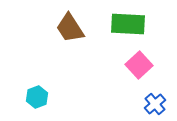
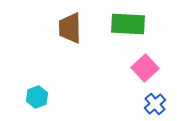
brown trapezoid: rotated 32 degrees clockwise
pink square: moved 6 px right, 3 px down
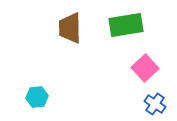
green rectangle: moved 2 px left, 1 px down; rotated 12 degrees counterclockwise
cyan hexagon: rotated 15 degrees clockwise
blue cross: rotated 15 degrees counterclockwise
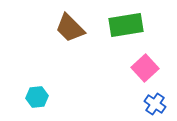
brown trapezoid: rotated 44 degrees counterclockwise
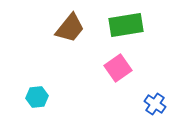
brown trapezoid: rotated 96 degrees counterclockwise
pink square: moved 27 px left; rotated 8 degrees clockwise
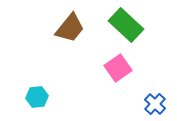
green rectangle: rotated 52 degrees clockwise
blue cross: rotated 10 degrees clockwise
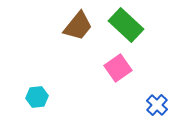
brown trapezoid: moved 8 px right, 2 px up
blue cross: moved 2 px right, 1 px down
